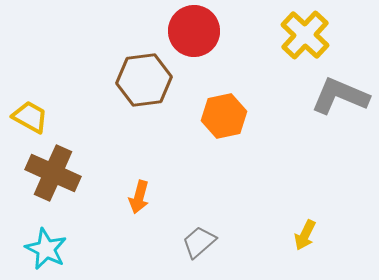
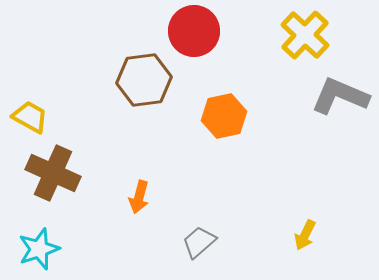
cyan star: moved 7 px left; rotated 27 degrees clockwise
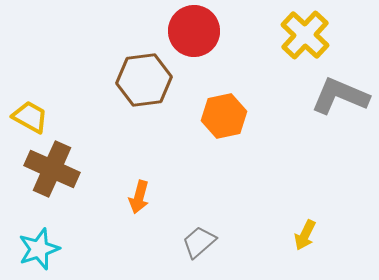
brown cross: moved 1 px left, 4 px up
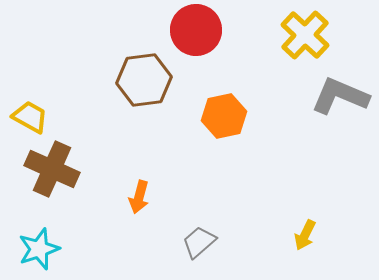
red circle: moved 2 px right, 1 px up
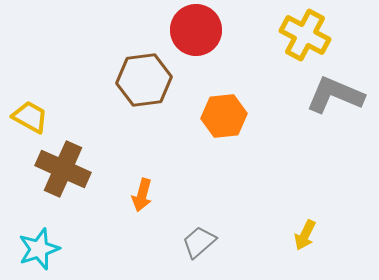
yellow cross: rotated 15 degrees counterclockwise
gray L-shape: moved 5 px left, 1 px up
orange hexagon: rotated 6 degrees clockwise
brown cross: moved 11 px right
orange arrow: moved 3 px right, 2 px up
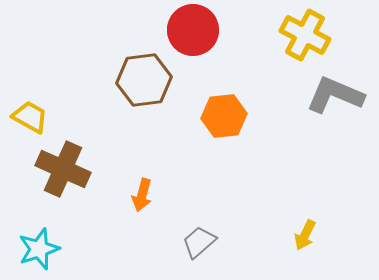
red circle: moved 3 px left
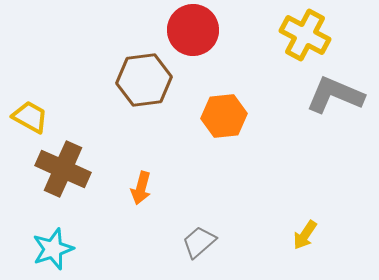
orange arrow: moved 1 px left, 7 px up
yellow arrow: rotated 8 degrees clockwise
cyan star: moved 14 px right
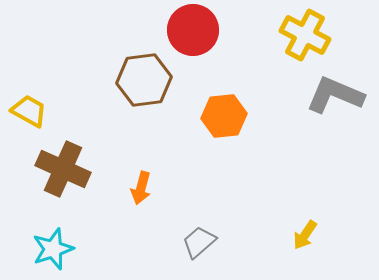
yellow trapezoid: moved 1 px left, 6 px up
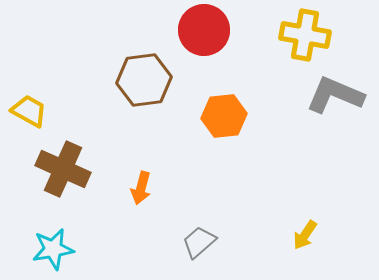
red circle: moved 11 px right
yellow cross: rotated 18 degrees counterclockwise
cyan star: rotated 9 degrees clockwise
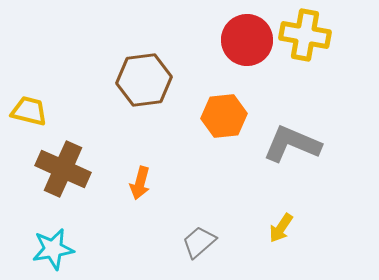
red circle: moved 43 px right, 10 px down
gray L-shape: moved 43 px left, 49 px down
yellow trapezoid: rotated 15 degrees counterclockwise
orange arrow: moved 1 px left, 5 px up
yellow arrow: moved 24 px left, 7 px up
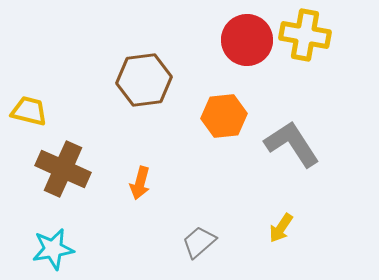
gray L-shape: rotated 34 degrees clockwise
